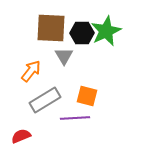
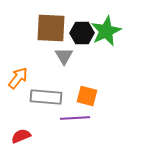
orange arrow: moved 13 px left, 7 px down
gray rectangle: moved 1 px right, 3 px up; rotated 36 degrees clockwise
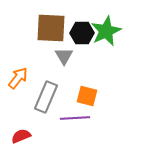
gray rectangle: rotated 72 degrees counterclockwise
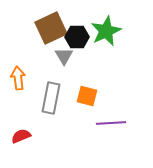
brown square: rotated 28 degrees counterclockwise
black hexagon: moved 5 px left, 4 px down
orange arrow: rotated 45 degrees counterclockwise
gray rectangle: moved 5 px right, 1 px down; rotated 12 degrees counterclockwise
purple line: moved 36 px right, 5 px down
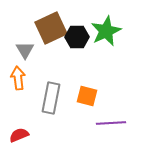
gray triangle: moved 39 px left, 6 px up
red semicircle: moved 2 px left, 1 px up
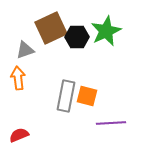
gray triangle: rotated 42 degrees clockwise
gray rectangle: moved 15 px right, 2 px up
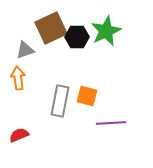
gray rectangle: moved 6 px left, 5 px down
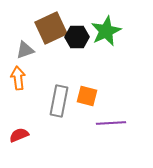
gray rectangle: moved 1 px left
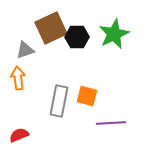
green star: moved 8 px right, 3 px down
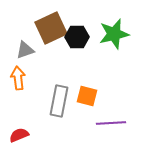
green star: rotated 12 degrees clockwise
